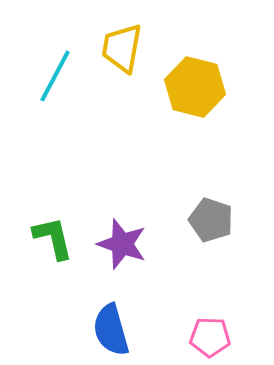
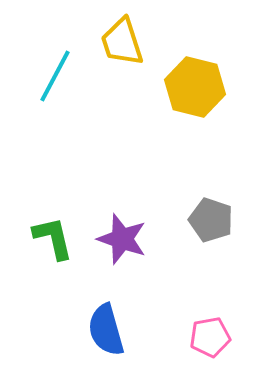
yellow trapezoid: moved 6 px up; rotated 28 degrees counterclockwise
purple star: moved 5 px up
blue semicircle: moved 5 px left
pink pentagon: rotated 12 degrees counterclockwise
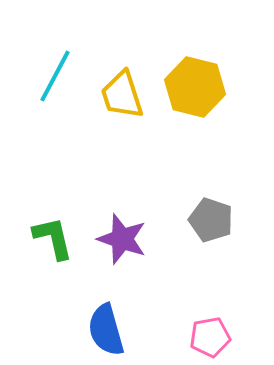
yellow trapezoid: moved 53 px down
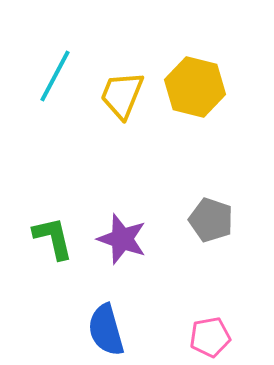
yellow trapezoid: rotated 40 degrees clockwise
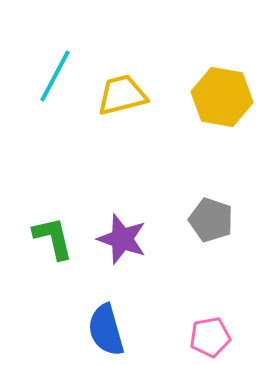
yellow hexagon: moved 27 px right, 10 px down; rotated 4 degrees counterclockwise
yellow trapezoid: rotated 54 degrees clockwise
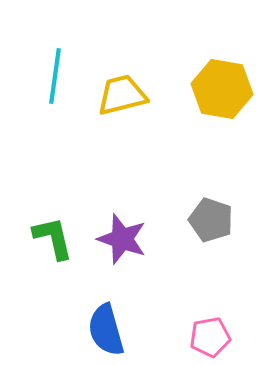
cyan line: rotated 20 degrees counterclockwise
yellow hexagon: moved 8 px up
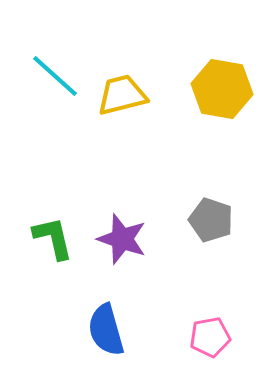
cyan line: rotated 56 degrees counterclockwise
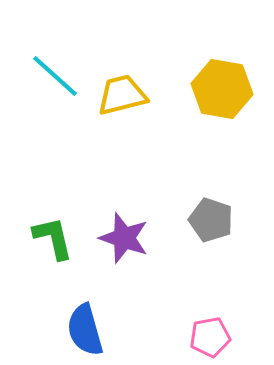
purple star: moved 2 px right, 1 px up
blue semicircle: moved 21 px left
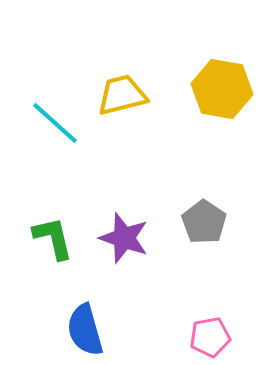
cyan line: moved 47 px down
gray pentagon: moved 7 px left, 2 px down; rotated 15 degrees clockwise
